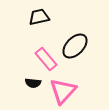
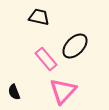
black trapezoid: rotated 25 degrees clockwise
black semicircle: moved 19 px left, 9 px down; rotated 63 degrees clockwise
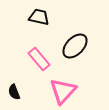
pink rectangle: moved 7 px left
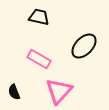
black ellipse: moved 9 px right
pink rectangle: rotated 20 degrees counterclockwise
pink triangle: moved 4 px left
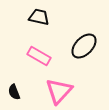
pink rectangle: moved 3 px up
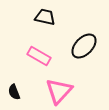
black trapezoid: moved 6 px right
